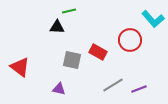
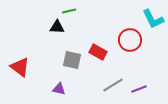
cyan L-shape: rotated 15 degrees clockwise
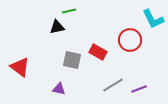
black triangle: rotated 14 degrees counterclockwise
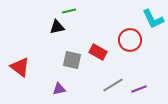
purple triangle: rotated 24 degrees counterclockwise
